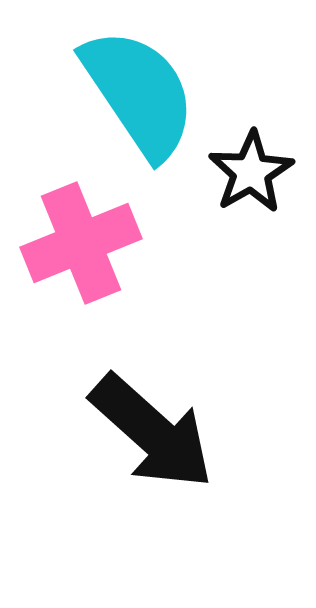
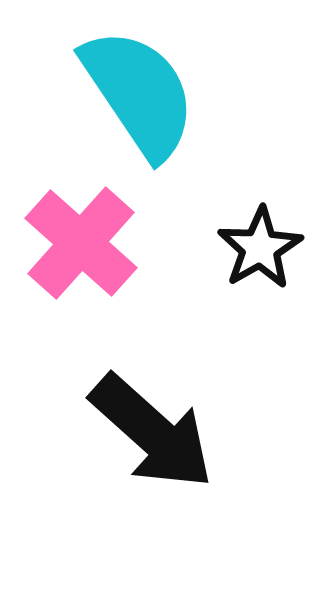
black star: moved 9 px right, 76 px down
pink cross: rotated 26 degrees counterclockwise
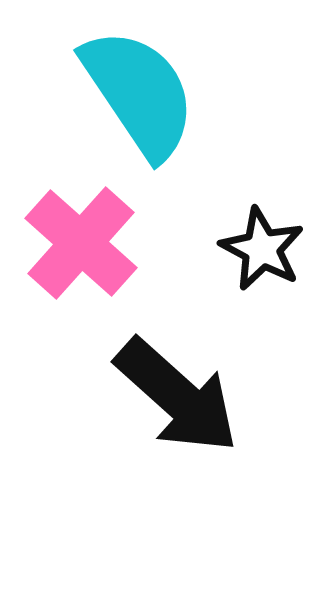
black star: moved 2 px right, 1 px down; rotated 14 degrees counterclockwise
black arrow: moved 25 px right, 36 px up
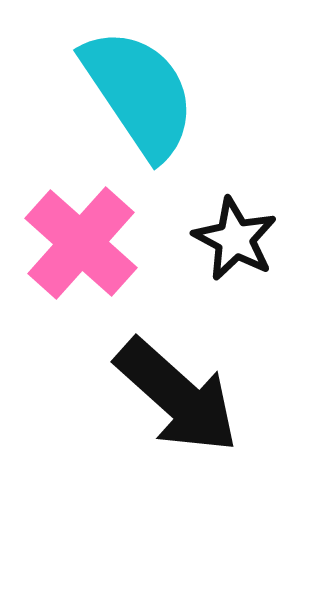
black star: moved 27 px left, 10 px up
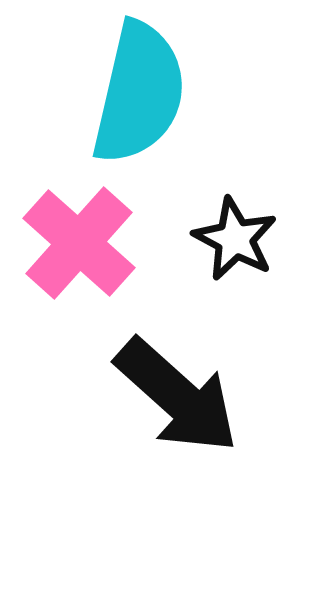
cyan semicircle: rotated 47 degrees clockwise
pink cross: moved 2 px left
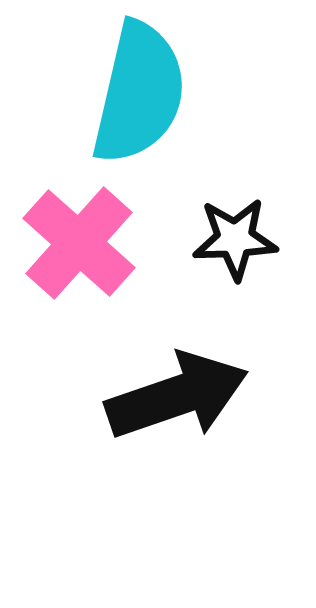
black star: rotated 30 degrees counterclockwise
black arrow: rotated 61 degrees counterclockwise
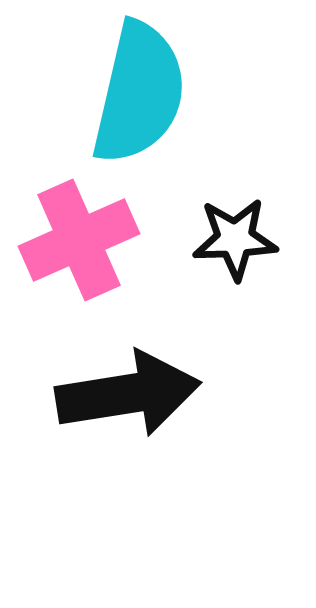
pink cross: moved 3 px up; rotated 24 degrees clockwise
black arrow: moved 49 px left, 2 px up; rotated 10 degrees clockwise
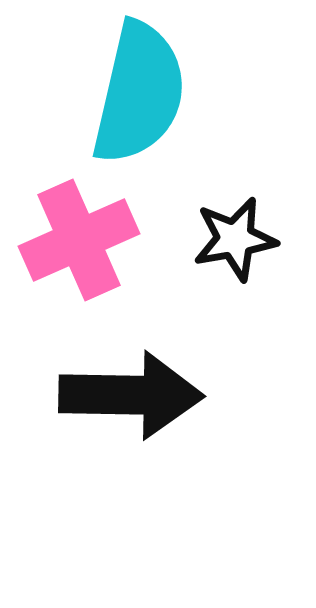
black star: rotated 8 degrees counterclockwise
black arrow: moved 3 px right, 1 px down; rotated 10 degrees clockwise
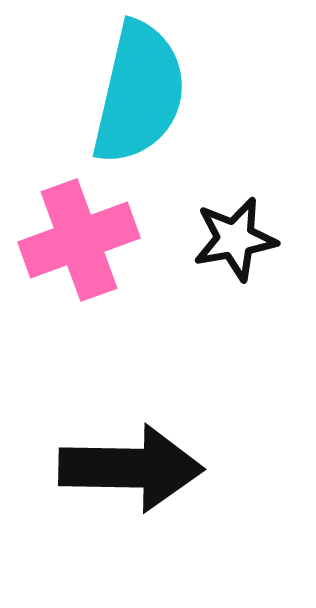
pink cross: rotated 4 degrees clockwise
black arrow: moved 73 px down
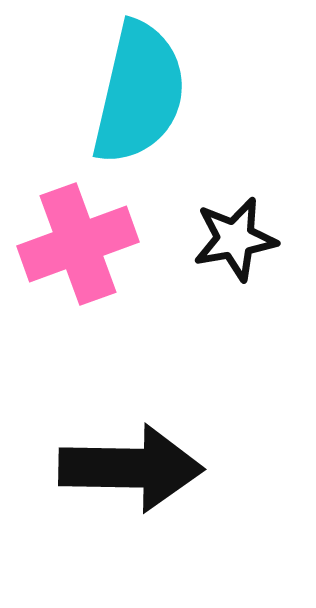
pink cross: moved 1 px left, 4 px down
